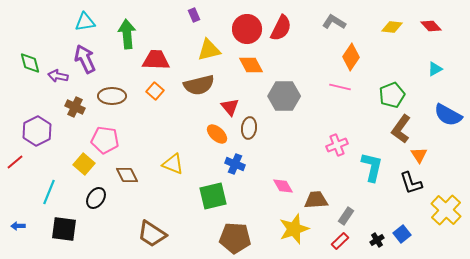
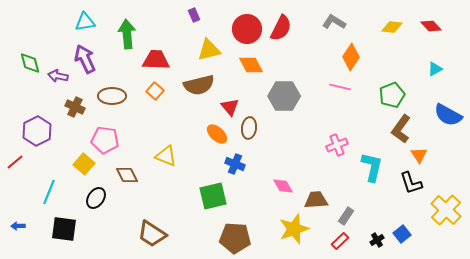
yellow triangle at (173, 164): moved 7 px left, 8 px up
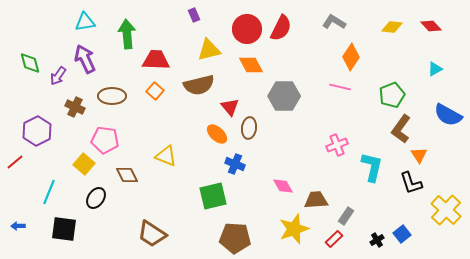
purple arrow at (58, 76): rotated 66 degrees counterclockwise
red rectangle at (340, 241): moved 6 px left, 2 px up
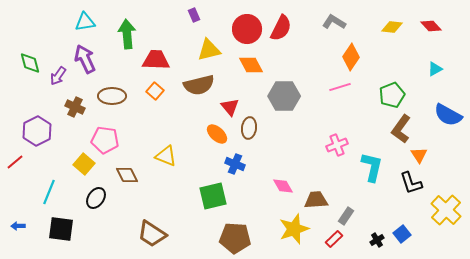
pink line at (340, 87): rotated 30 degrees counterclockwise
black square at (64, 229): moved 3 px left
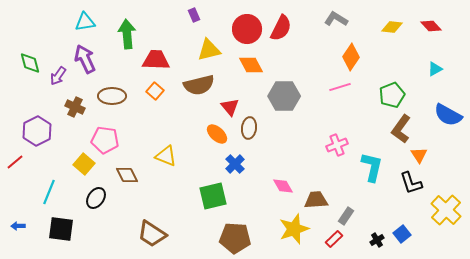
gray L-shape at (334, 22): moved 2 px right, 3 px up
blue cross at (235, 164): rotated 24 degrees clockwise
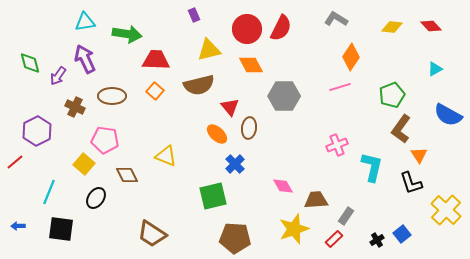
green arrow at (127, 34): rotated 104 degrees clockwise
